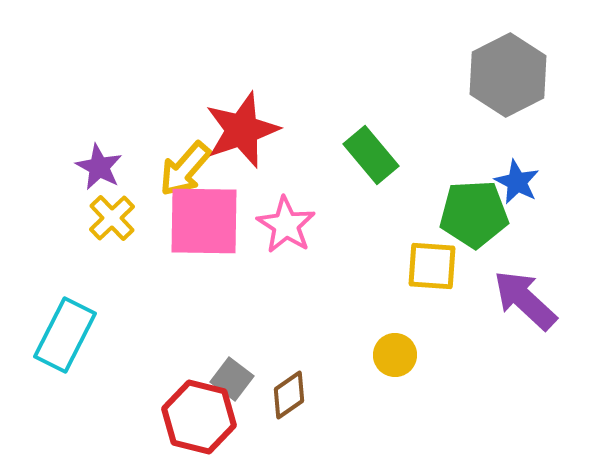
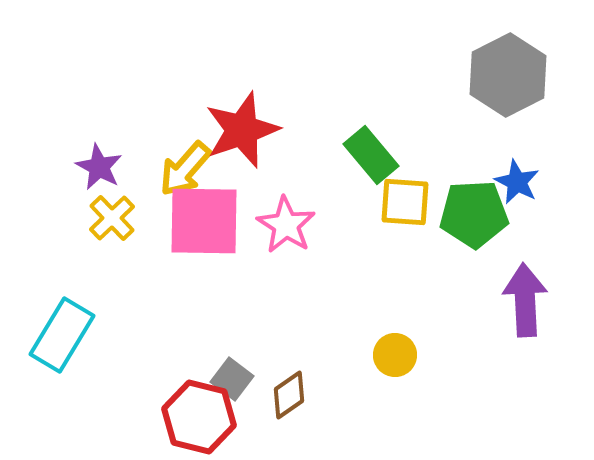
yellow square: moved 27 px left, 64 px up
purple arrow: rotated 44 degrees clockwise
cyan rectangle: moved 3 px left; rotated 4 degrees clockwise
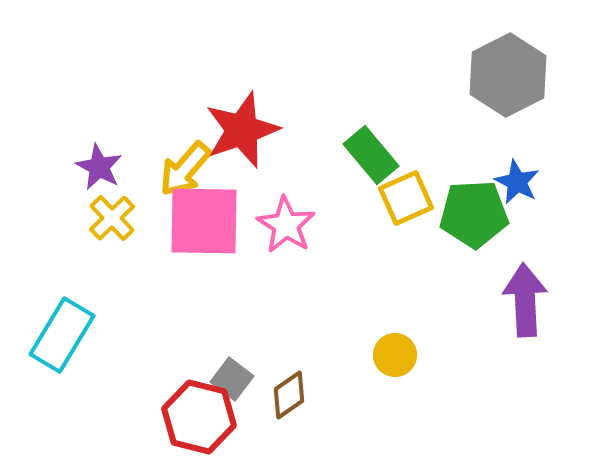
yellow square: moved 1 px right, 4 px up; rotated 28 degrees counterclockwise
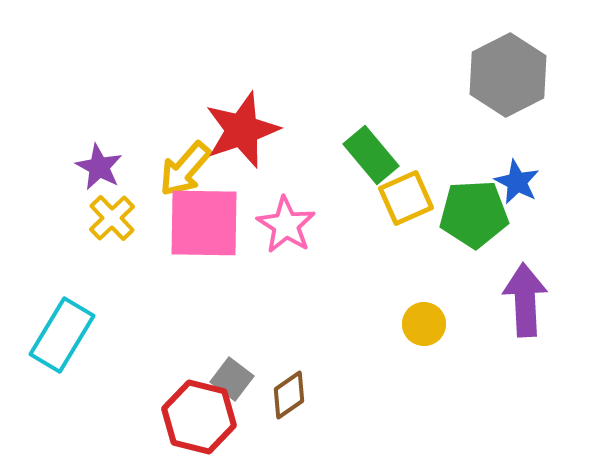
pink square: moved 2 px down
yellow circle: moved 29 px right, 31 px up
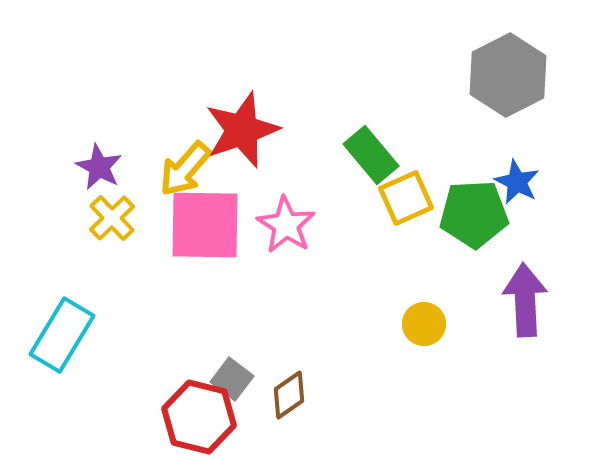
pink square: moved 1 px right, 2 px down
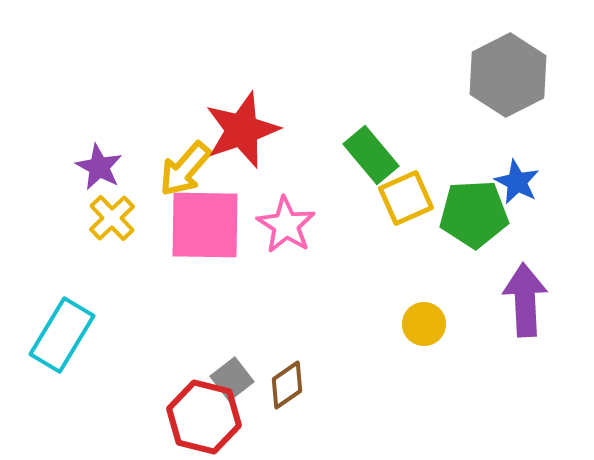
gray square: rotated 15 degrees clockwise
brown diamond: moved 2 px left, 10 px up
red hexagon: moved 5 px right
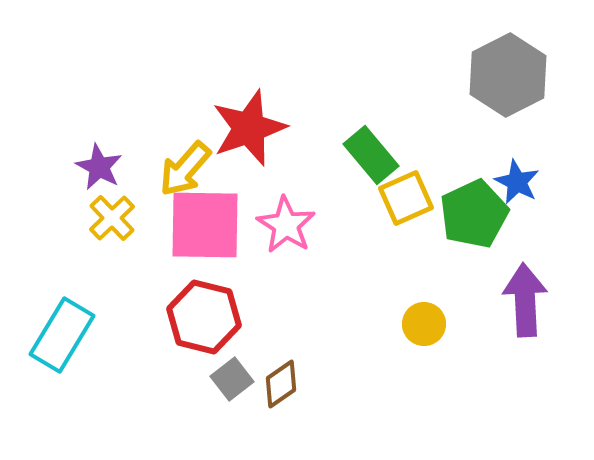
red star: moved 7 px right, 2 px up
green pentagon: rotated 22 degrees counterclockwise
brown diamond: moved 6 px left, 1 px up
red hexagon: moved 100 px up
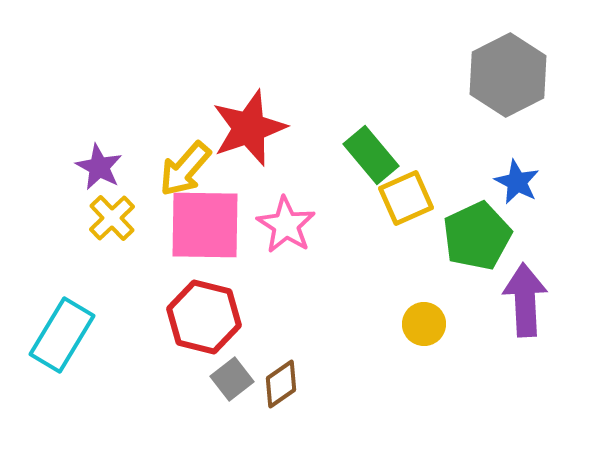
green pentagon: moved 3 px right, 22 px down
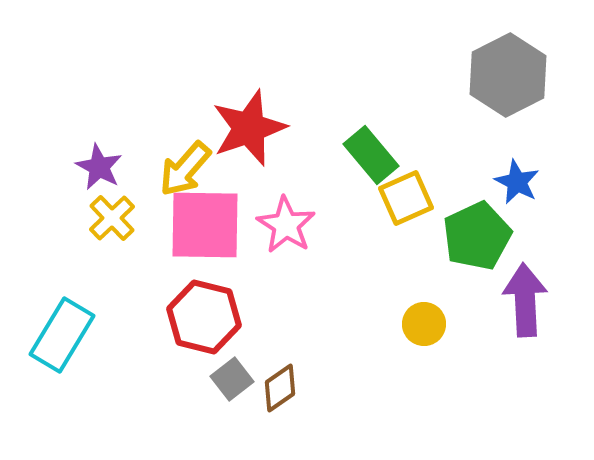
brown diamond: moved 1 px left, 4 px down
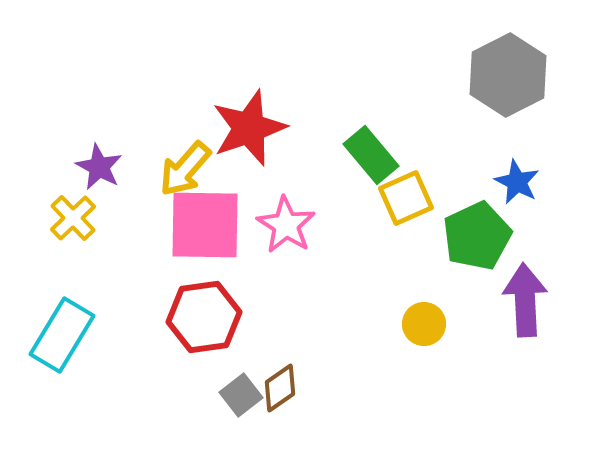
yellow cross: moved 39 px left
red hexagon: rotated 22 degrees counterclockwise
gray square: moved 9 px right, 16 px down
